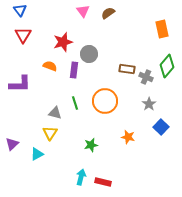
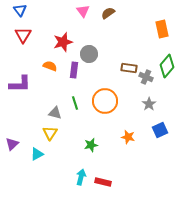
brown rectangle: moved 2 px right, 1 px up
blue square: moved 1 px left, 3 px down; rotated 21 degrees clockwise
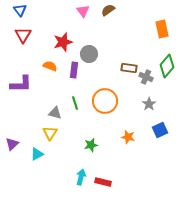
brown semicircle: moved 3 px up
purple L-shape: moved 1 px right
